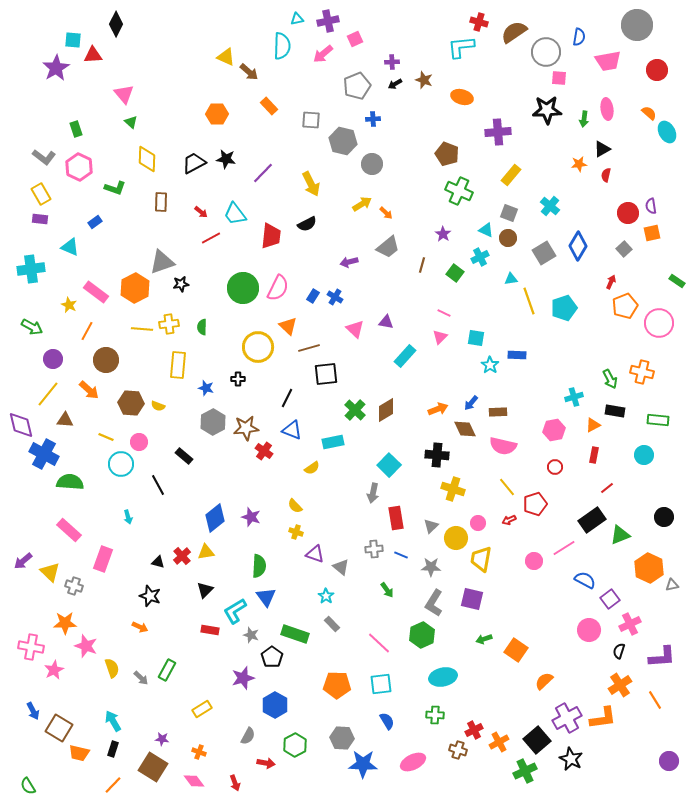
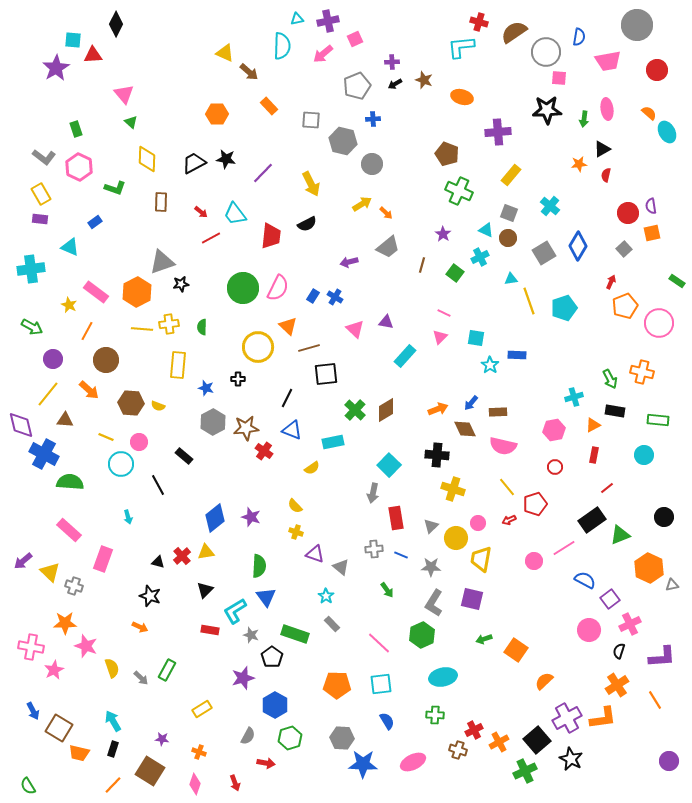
yellow triangle at (226, 57): moved 1 px left, 4 px up
orange hexagon at (135, 288): moved 2 px right, 4 px down
orange cross at (620, 685): moved 3 px left
green hexagon at (295, 745): moved 5 px left, 7 px up; rotated 10 degrees clockwise
brown square at (153, 767): moved 3 px left, 4 px down
pink diamond at (194, 781): moved 1 px right, 3 px down; rotated 55 degrees clockwise
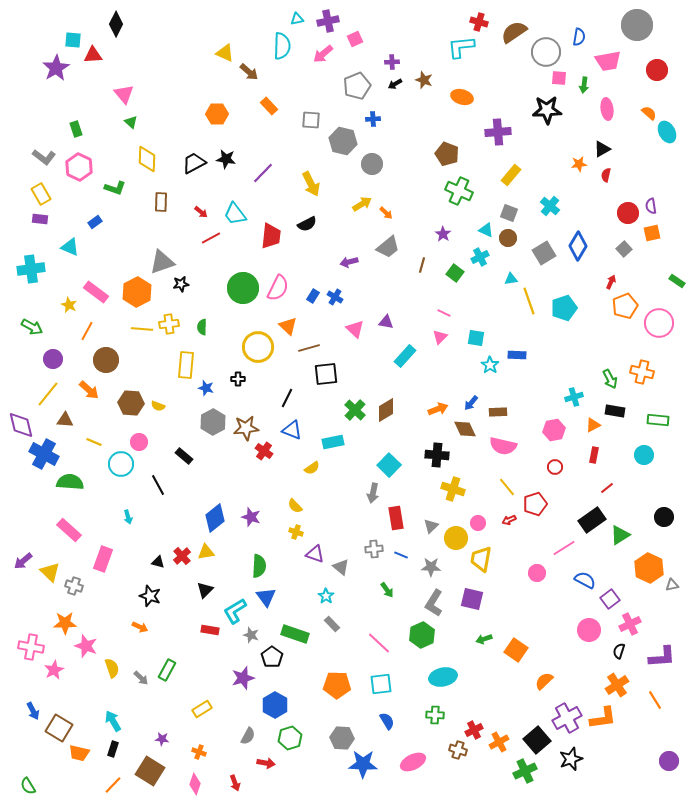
green arrow at (584, 119): moved 34 px up
yellow rectangle at (178, 365): moved 8 px right
yellow line at (106, 437): moved 12 px left, 5 px down
green triangle at (620, 535): rotated 10 degrees counterclockwise
pink circle at (534, 561): moved 3 px right, 12 px down
black star at (571, 759): rotated 25 degrees clockwise
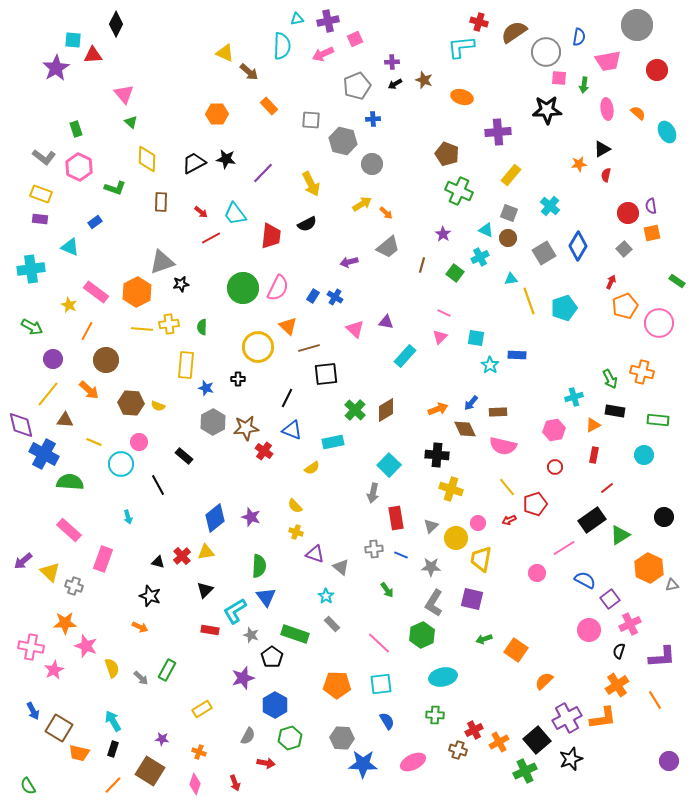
pink arrow at (323, 54): rotated 15 degrees clockwise
orange semicircle at (649, 113): moved 11 px left
yellow rectangle at (41, 194): rotated 40 degrees counterclockwise
yellow cross at (453, 489): moved 2 px left
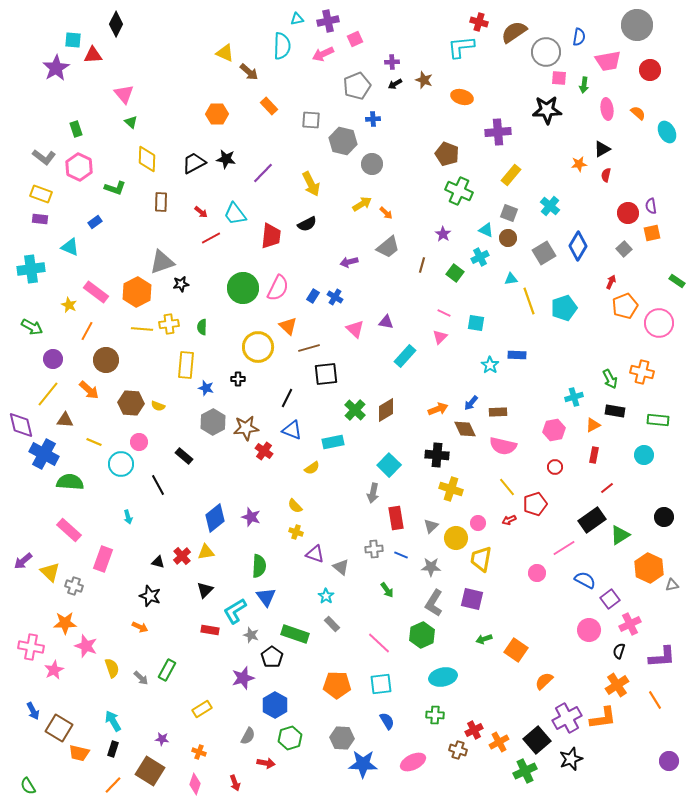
red circle at (657, 70): moved 7 px left
cyan square at (476, 338): moved 15 px up
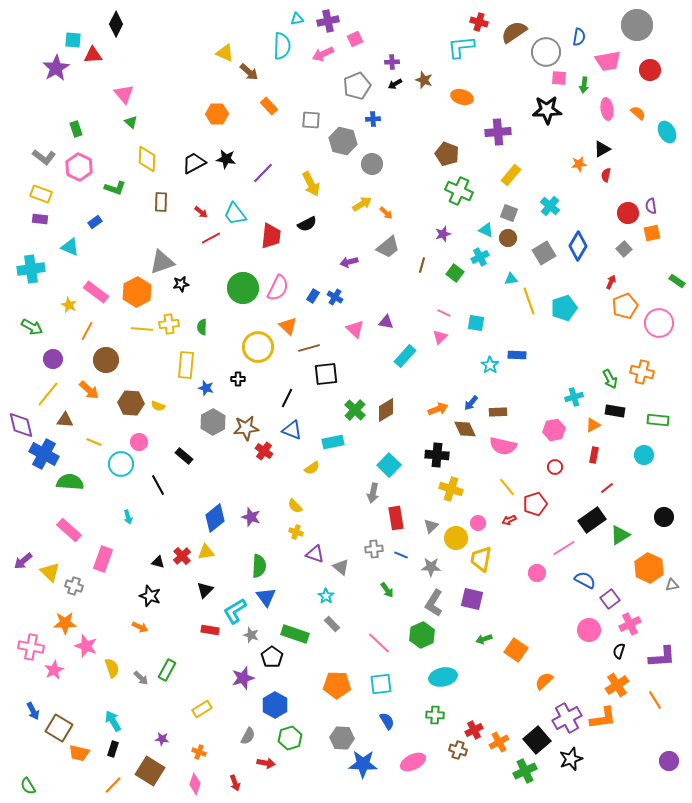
purple star at (443, 234): rotated 21 degrees clockwise
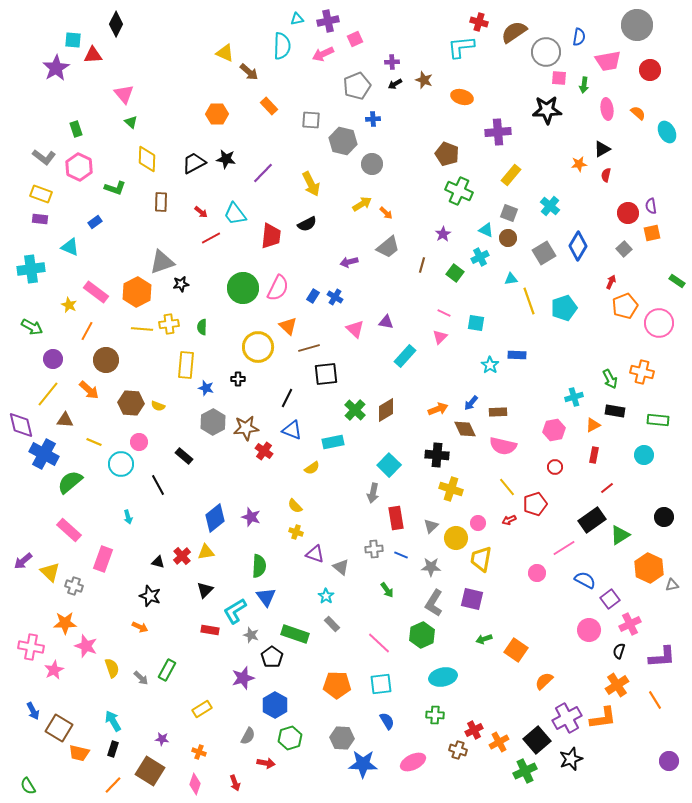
purple star at (443, 234): rotated 14 degrees counterclockwise
green semicircle at (70, 482): rotated 44 degrees counterclockwise
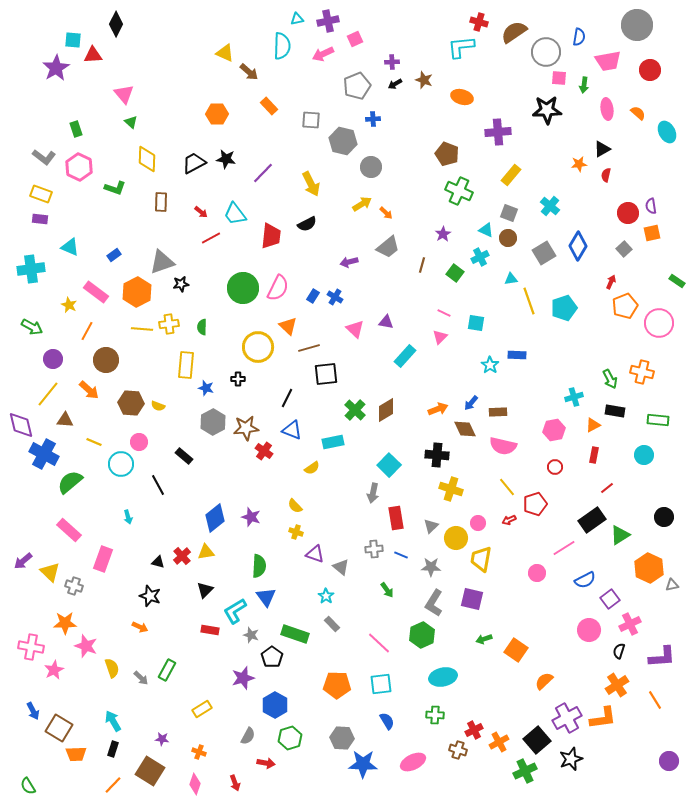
gray circle at (372, 164): moved 1 px left, 3 px down
blue rectangle at (95, 222): moved 19 px right, 33 px down
blue semicircle at (585, 580): rotated 125 degrees clockwise
orange trapezoid at (79, 753): moved 3 px left, 1 px down; rotated 15 degrees counterclockwise
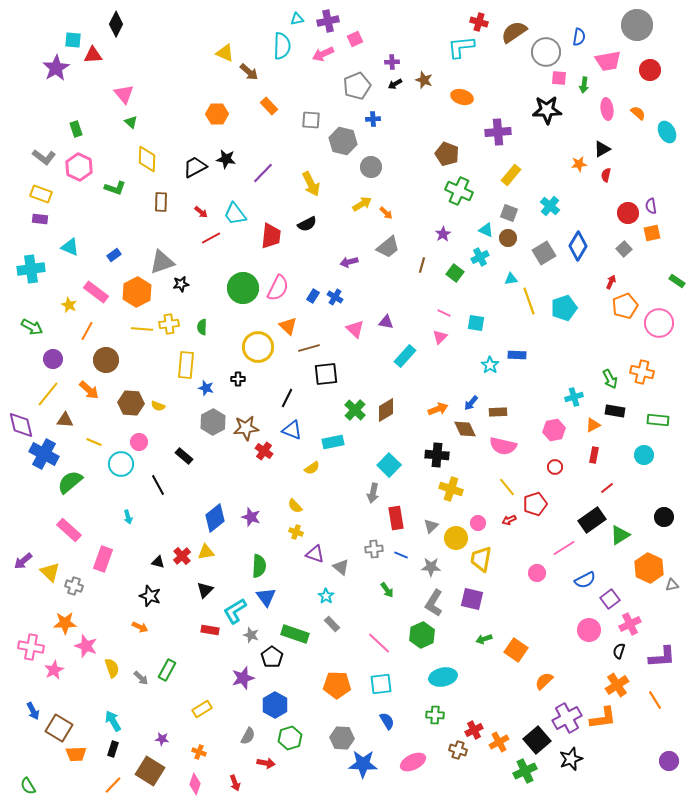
black trapezoid at (194, 163): moved 1 px right, 4 px down
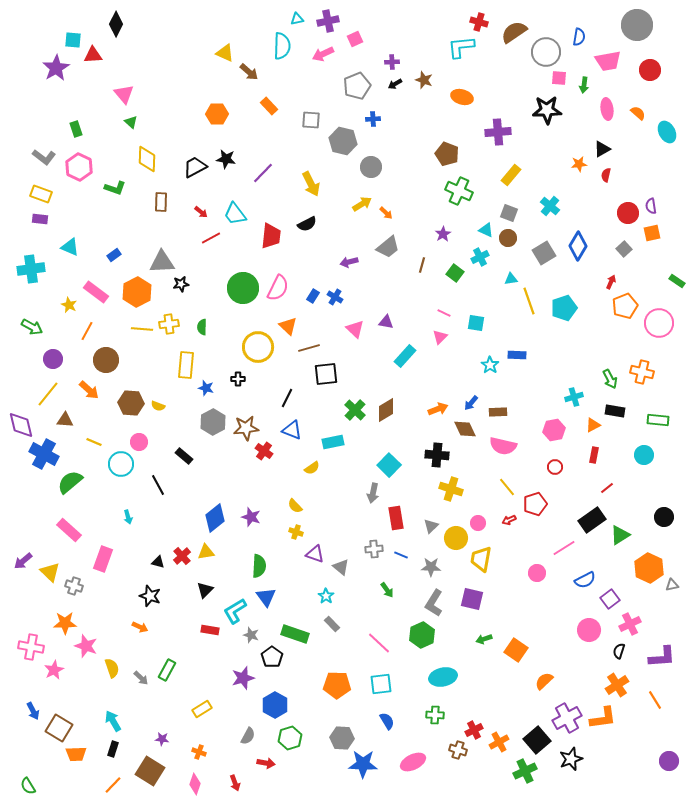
gray triangle at (162, 262): rotated 16 degrees clockwise
